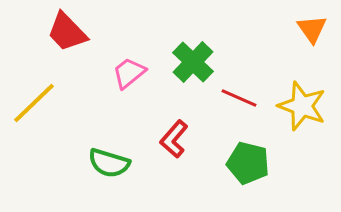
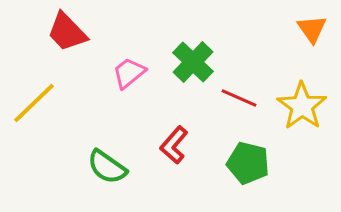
yellow star: rotated 15 degrees clockwise
red L-shape: moved 6 px down
green semicircle: moved 2 px left, 4 px down; rotated 18 degrees clockwise
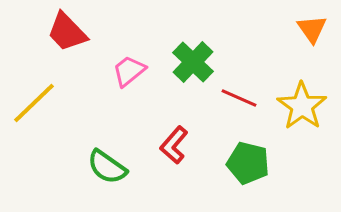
pink trapezoid: moved 2 px up
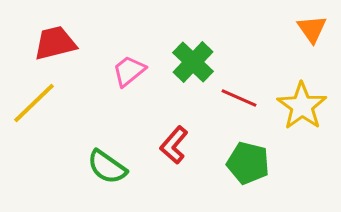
red trapezoid: moved 12 px left, 11 px down; rotated 120 degrees clockwise
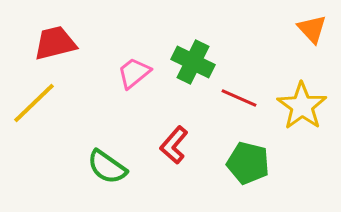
orange triangle: rotated 8 degrees counterclockwise
green cross: rotated 18 degrees counterclockwise
pink trapezoid: moved 5 px right, 2 px down
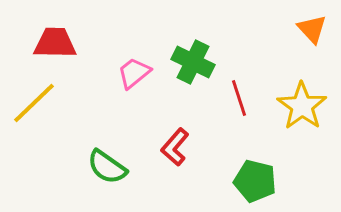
red trapezoid: rotated 15 degrees clockwise
red line: rotated 48 degrees clockwise
red L-shape: moved 1 px right, 2 px down
green pentagon: moved 7 px right, 18 px down
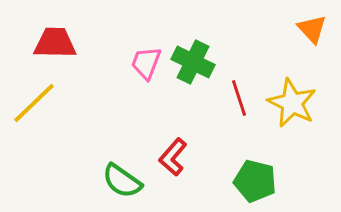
pink trapezoid: moved 12 px right, 10 px up; rotated 30 degrees counterclockwise
yellow star: moved 10 px left, 3 px up; rotated 9 degrees counterclockwise
red L-shape: moved 2 px left, 10 px down
green semicircle: moved 15 px right, 14 px down
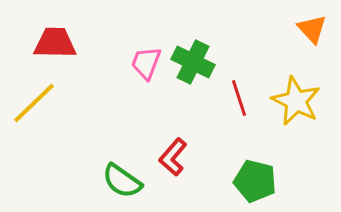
yellow star: moved 4 px right, 2 px up
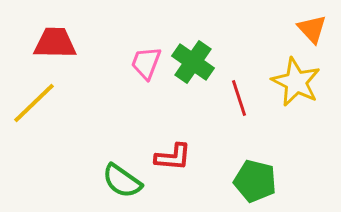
green cross: rotated 9 degrees clockwise
yellow star: moved 19 px up
red L-shape: rotated 126 degrees counterclockwise
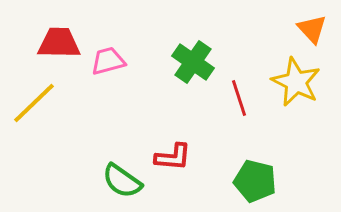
red trapezoid: moved 4 px right
pink trapezoid: moved 38 px left, 2 px up; rotated 54 degrees clockwise
